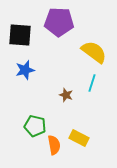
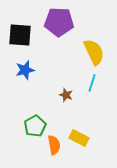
yellow semicircle: rotated 28 degrees clockwise
green pentagon: rotated 30 degrees clockwise
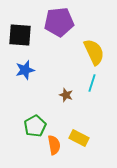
purple pentagon: rotated 8 degrees counterclockwise
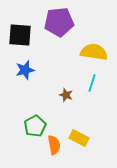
yellow semicircle: rotated 56 degrees counterclockwise
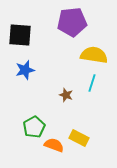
purple pentagon: moved 13 px right
yellow semicircle: moved 3 px down
green pentagon: moved 1 px left, 1 px down
orange semicircle: rotated 60 degrees counterclockwise
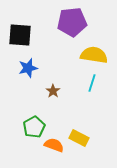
blue star: moved 3 px right, 2 px up
brown star: moved 13 px left, 4 px up; rotated 16 degrees clockwise
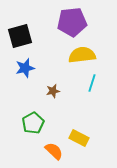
black square: moved 1 px down; rotated 20 degrees counterclockwise
yellow semicircle: moved 12 px left; rotated 16 degrees counterclockwise
blue star: moved 3 px left
brown star: rotated 24 degrees clockwise
green pentagon: moved 1 px left, 4 px up
orange semicircle: moved 6 px down; rotated 24 degrees clockwise
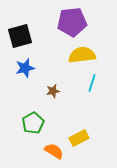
yellow rectangle: rotated 54 degrees counterclockwise
orange semicircle: rotated 12 degrees counterclockwise
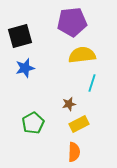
brown star: moved 16 px right, 13 px down
yellow rectangle: moved 14 px up
orange semicircle: moved 20 px right, 1 px down; rotated 60 degrees clockwise
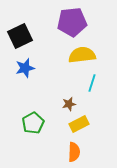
black square: rotated 10 degrees counterclockwise
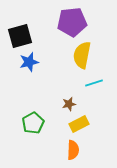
black square: rotated 10 degrees clockwise
yellow semicircle: rotated 72 degrees counterclockwise
blue star: moved 4 px right, 6 px up
cyan line: moved 2 px right; rotated 54 degrees clockwise
orange semicircle: moved 1 px left, 2 px up
